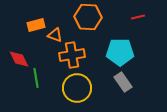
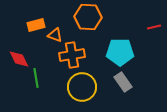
red line: moved 16 px right, 10 px down
yellow circle: moved 5 px right, 1 px up
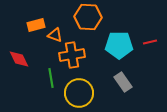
red line: moved 4 px left, 15 px down
cyan pentagon: moved 1 px left, 7 px up
green line: moved 15 px right
yellow circle: moved 3 px left, 6 px down
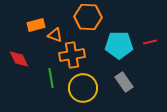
gray rectangle: moved 1 px right
yellow circle: moved 4 px right, 5 px up
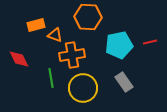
cyan pentagon: rotated 12 degrees counterclockwise
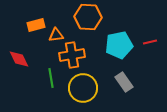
orange triangle: moved 1 px right; rotated 28 degrees counterclockwise
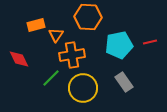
orange triangle: rotated 49 degrees counterclockwise
green line: rotated 54 degrees clockwise
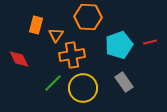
orange rectangle: rotated 60 degrees counterclockwise
cyan pentagon: rotated 8 degrees counterclockwise
green line: moved 2 px right, 5 px down
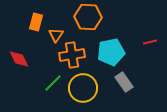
orange rectangle: moved 3 px up
cyan pentagon: moved 8 px left, 7 px down; rotated 8 degrees clockwise
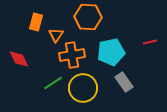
green line: rotated 12 degrees clockwise
